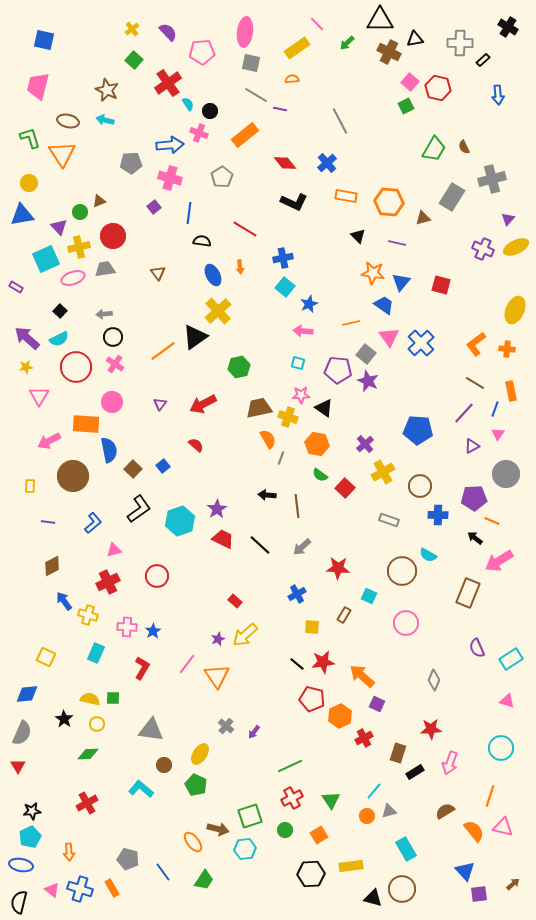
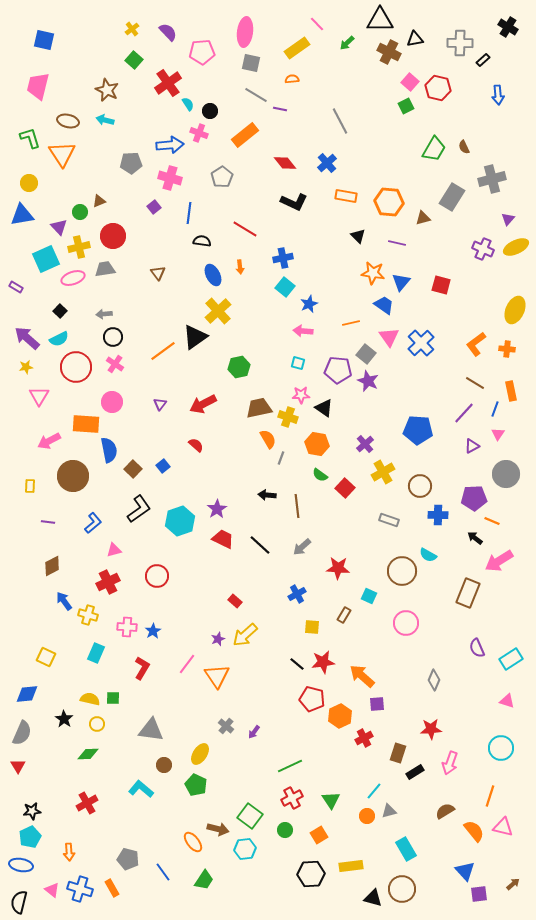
purple square at (377, 704): rotated 28 degrees counterclockwise
green square at (250, 816): rotated 35 degrees counterclockwise
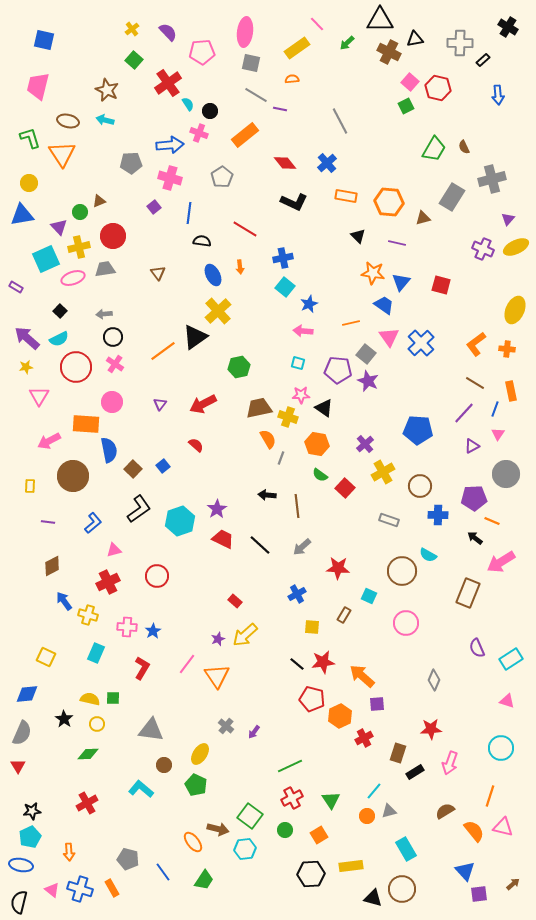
pink arrow at (499, 561): moved 2 px right, 1 px down
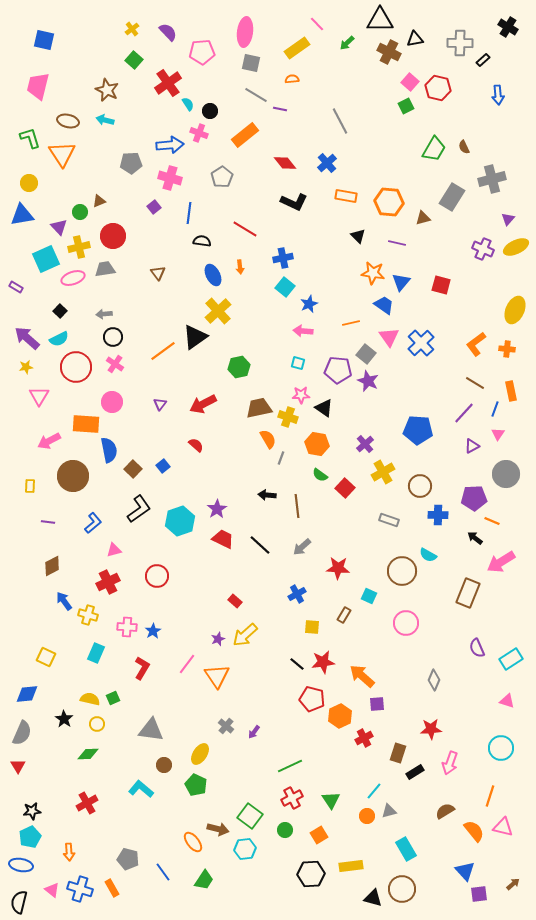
green square at (113, 698): rotated 24 degrees counterclockwise
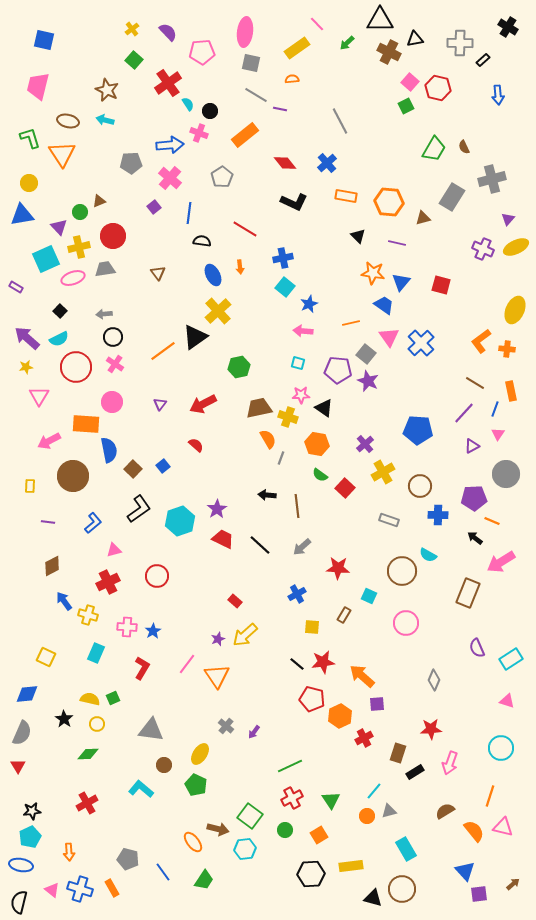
pink cross at (170, 178): rotated 25 degrees clockwise
orange L-shape at (476, 344): moved 5 px right, 3 px up
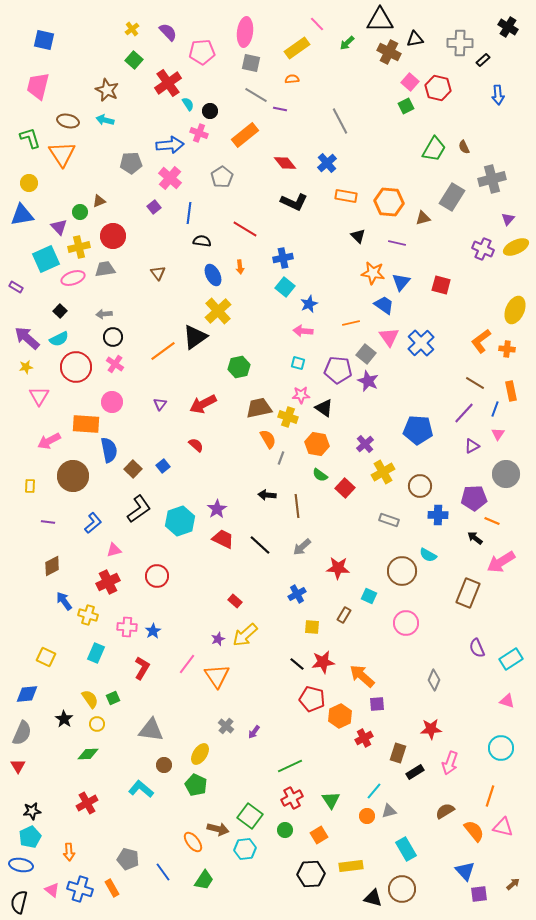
yellow semicircle at (90, 699): rotated 42 degrees clockwise
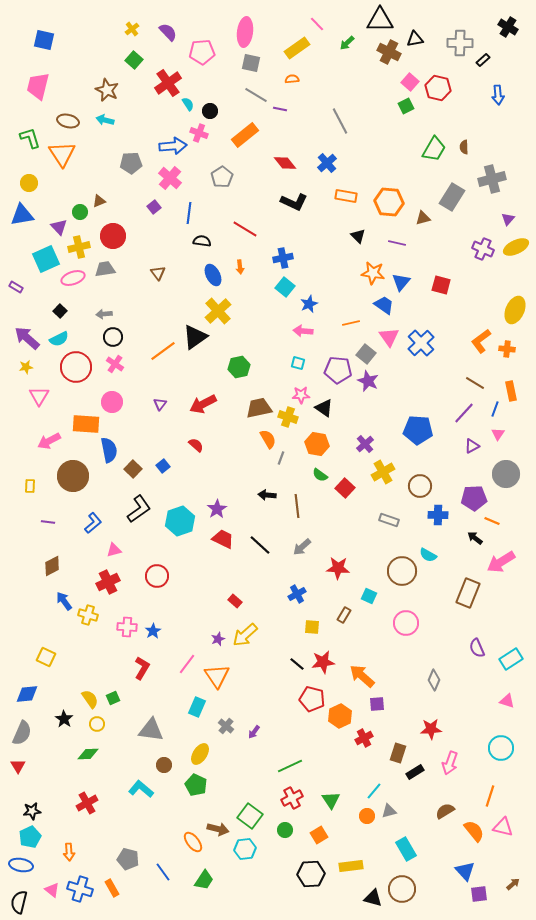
blue arrow at (170, 145): moved 3 px right, 1 px down
brown semicircle at (464, 147): rotated 24 degrees clockwise
cyan rectangle at (96, 653): moved 101 px right, 54 px down
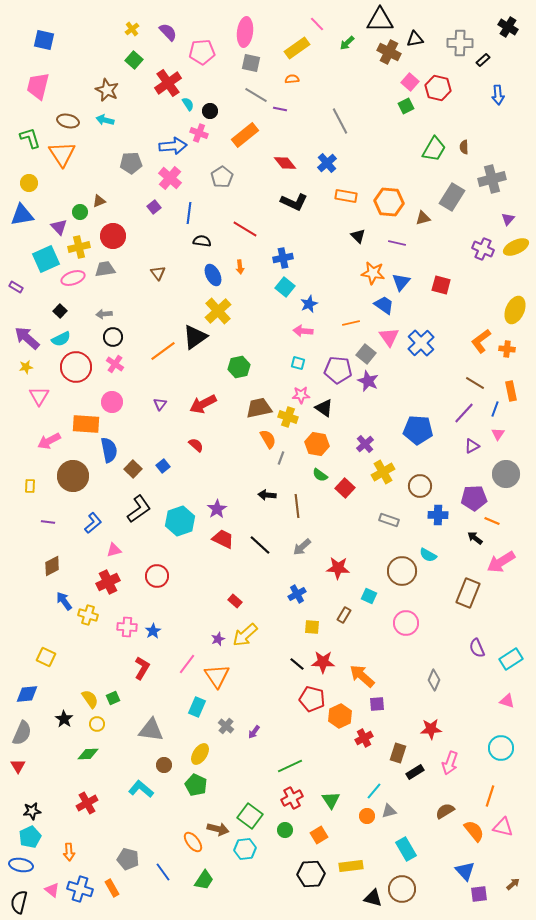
cyan semicircle at (59, 339): moved 2 px right
red star at (323, 662): rotated 10 degrees clockwise
